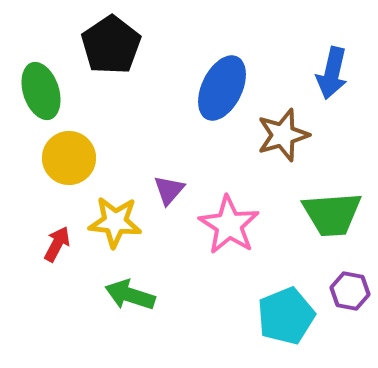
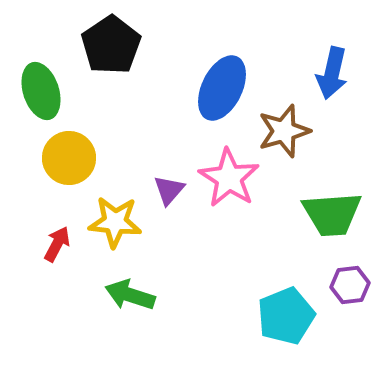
brown star: moved 1 px right, 4 px up
pink star: moved 47 px up
purple hexagon: moved 6 px up; rotated 18 degrees counterclockwise
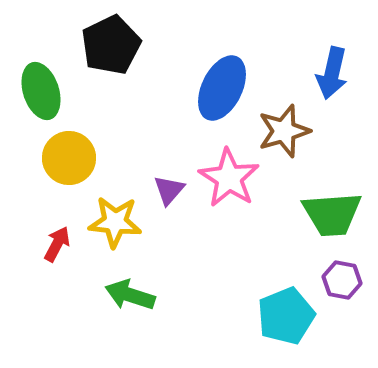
black pentagon: rotated 8 degrees clockwise
purple hexagon: moved 8 px left, 5 px up; rotated 18 degrees clockwise
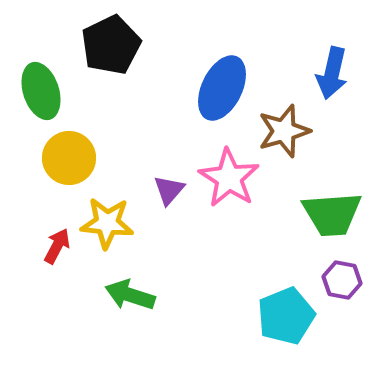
yellow star: moved 8 px left, 1 px down
red arrow: moved 2 px down
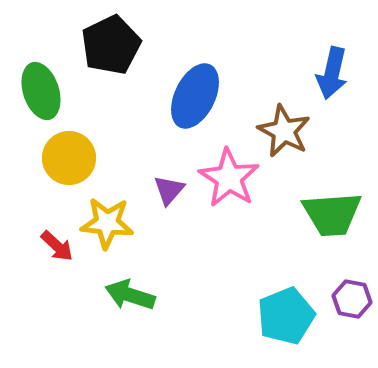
blue ellipse: moved 27 px left, 8 px down
brown star: rotated 28 degrees counterclockwise
red arrow: rotated 105 degrees clockwise
purple hexagon: moved 10 px right, 19 px down
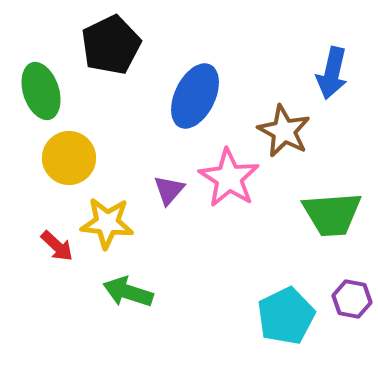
green arrow: moved 2 px left, 3 px up
cyan pentagon: rotated 4 degrees counterclockwise
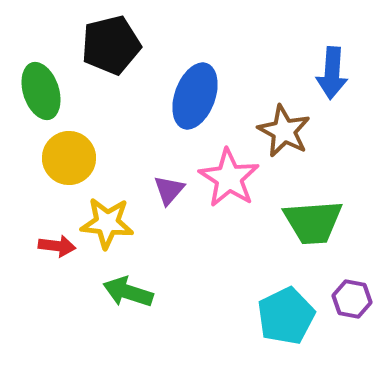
black pentagon: rotated 12 degrees clockwise
blue arrow: rotated 9 degrees counterclockwise
blue ellipse: rotated 6 degrees counterclockwise
green trapezoid: moved 19 px left, 8 px down
red arrow: rotated 36 degrees counterclockwise
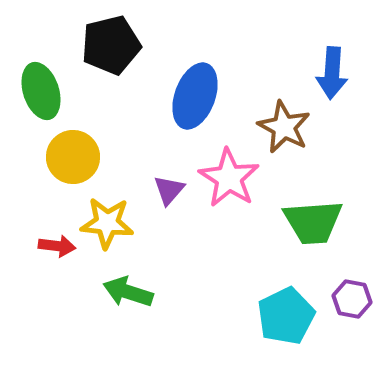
brown star: moved 4 px up
yellow circle: moved 4 px right, 1 px up
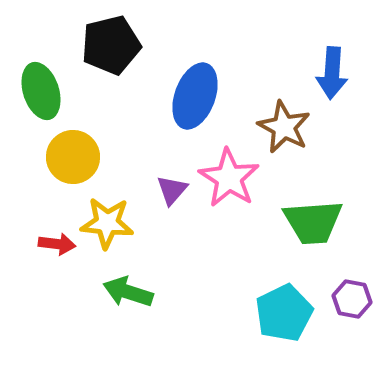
purple triangle: moved 3 px right
red arrow: moved 2 px up
cyan pentagon: moved 2 px left, 3 px up
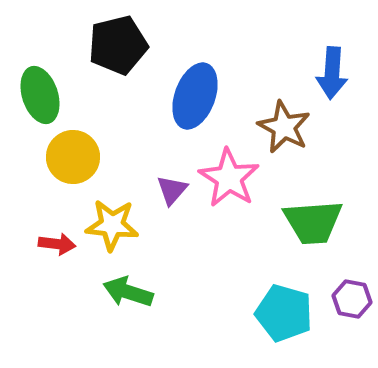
black pentagon: moved 7 px right
green ellipse: moved 1 px left, 4 px down
yellow star: moved 5 px right, 2 px down
cyan pentagon: rotated 30 degrees counterclockwise
